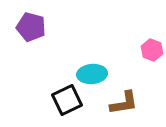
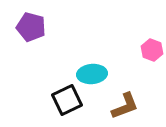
brown L-shape: moved 1 px right, 3 px down; rotated 12 degrees counterclockwise
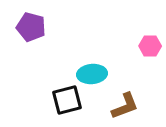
pink hexagon: moved 2 px left, 4 px up; rotated 20 degrees counterclockwise
black square: rotated 12 degrees clockwise
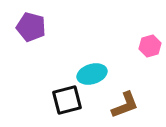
pink hexagon: rotated 15 degrees counterclockwise
cyan ellipse: rotated 12 degrees counterclockwise
brown L-shape: moved 1 px up
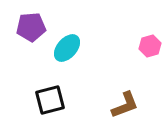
purple pentagon: rotated 20 degrees counterclockwise
cyan ellipse: moved 25 px left, 26 px up; rotated 32 degrees counterclockwise
black square: moved 17 px left
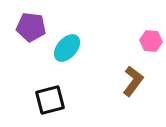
purple pentagon: rotated 12 degrees clockwise
pink hexagon: moved 1 px right, 5 px up; rotated 20 degrees clockwise
brown L-shape: moved 8 px right, 24 px up; rotated 32 degrees counterclockwise
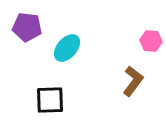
purple pentagon: moved 4 px left
black square: rotated 12 degrees clockwise
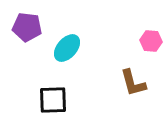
brown L-shape: moved 2 px down; rotated 128 degrees clockwise
black square: moved 3 px right
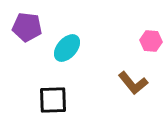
brown L-shape: rotated 24 degrees counterclockwise
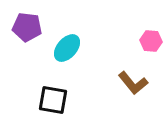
black square: rotated 12 degrees clockwise
